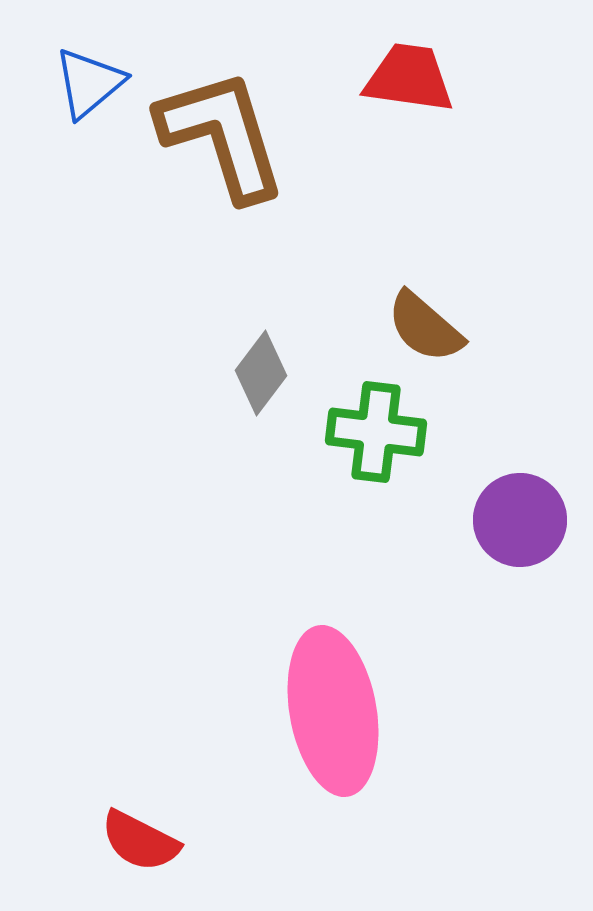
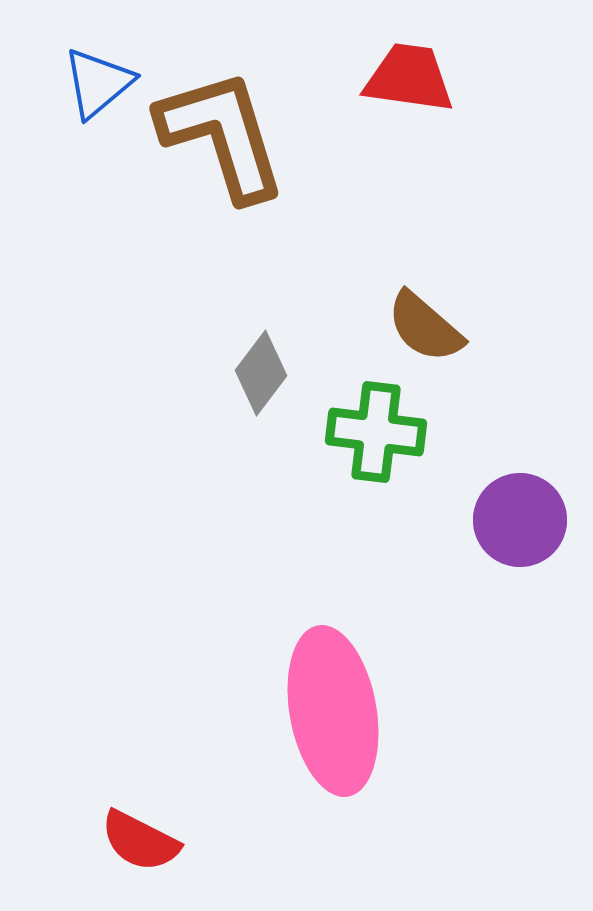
blue triangle: moved 9 px right
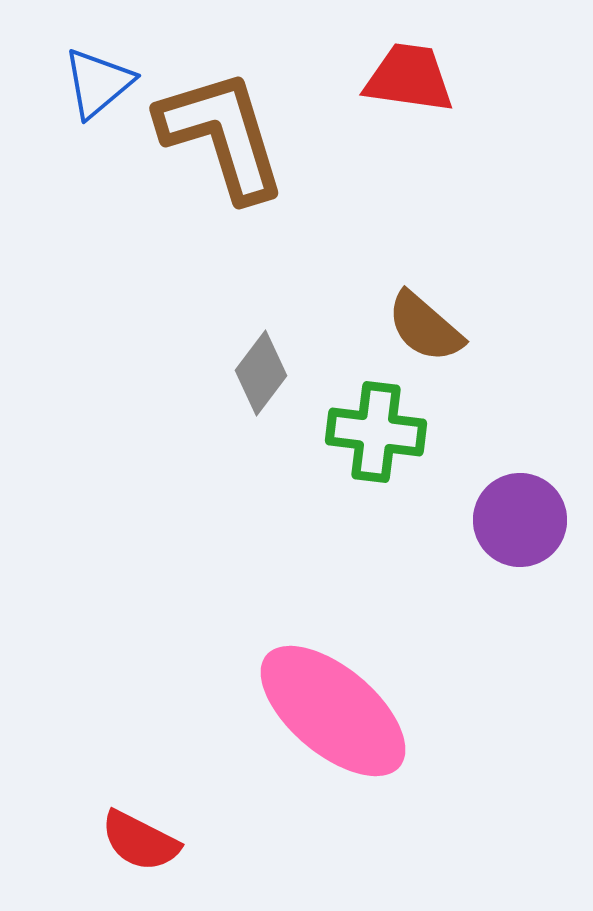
pink ellipse: rotated 40 degrees counterclockwise
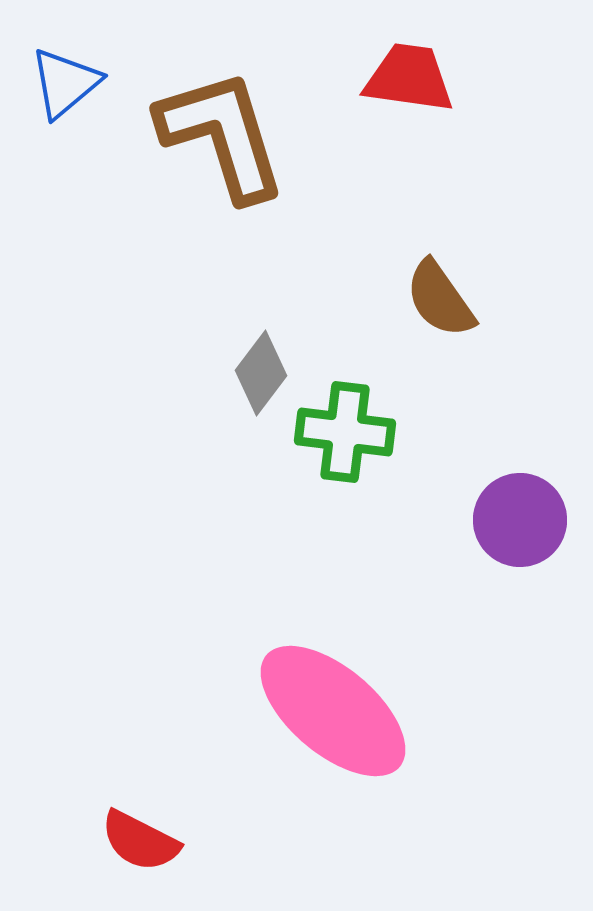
blue triangle: moved 33 px left
brown semicircle: moved 15 px right, 28 px up; rotated 14 degrees clockwise
green cross: moved 31 px left
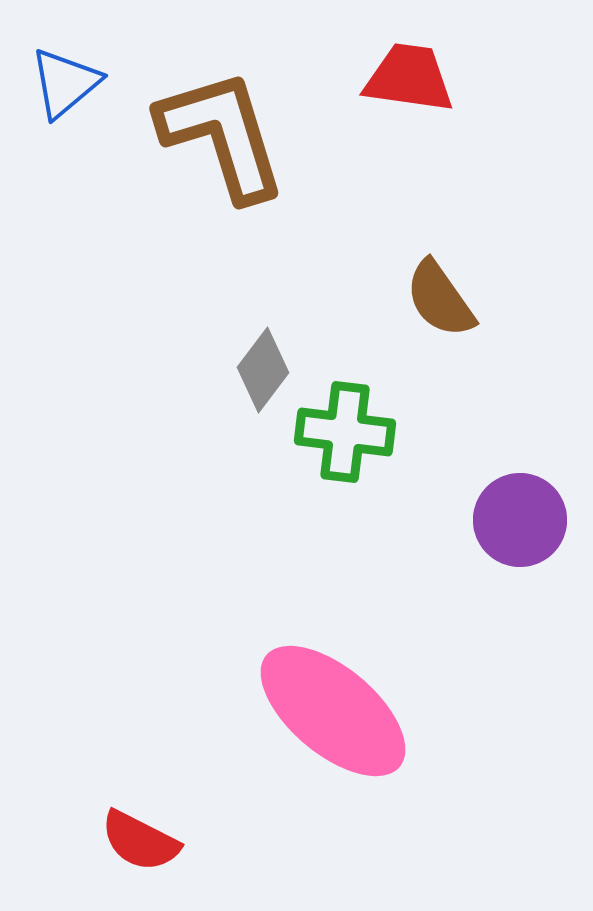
gray diamond: moved 2 px right, 3 px up
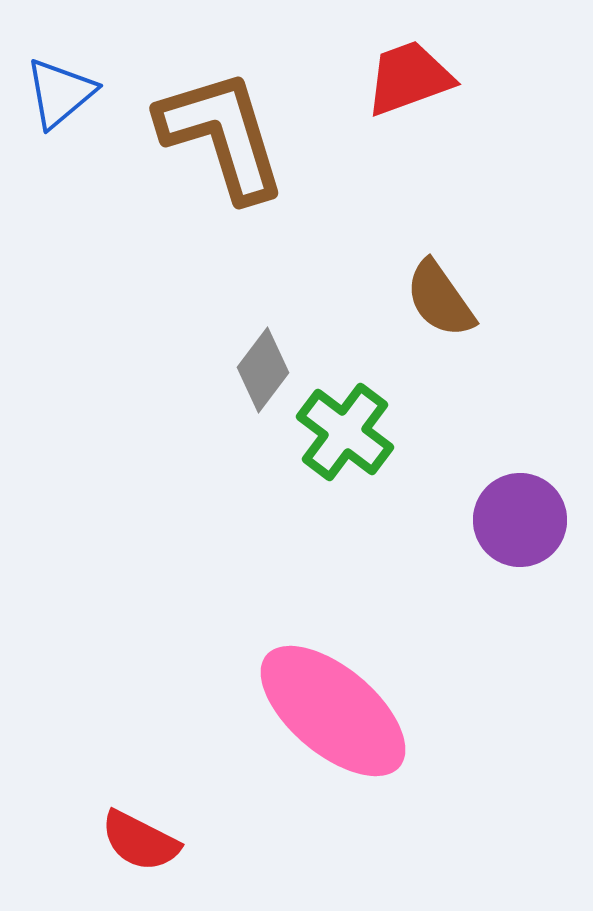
red trapezoid: rotated 28 degrees counterclockwise
blue triangle: moved 5 px left, 10 px down
green cross: rotated 30 degrees clockwise
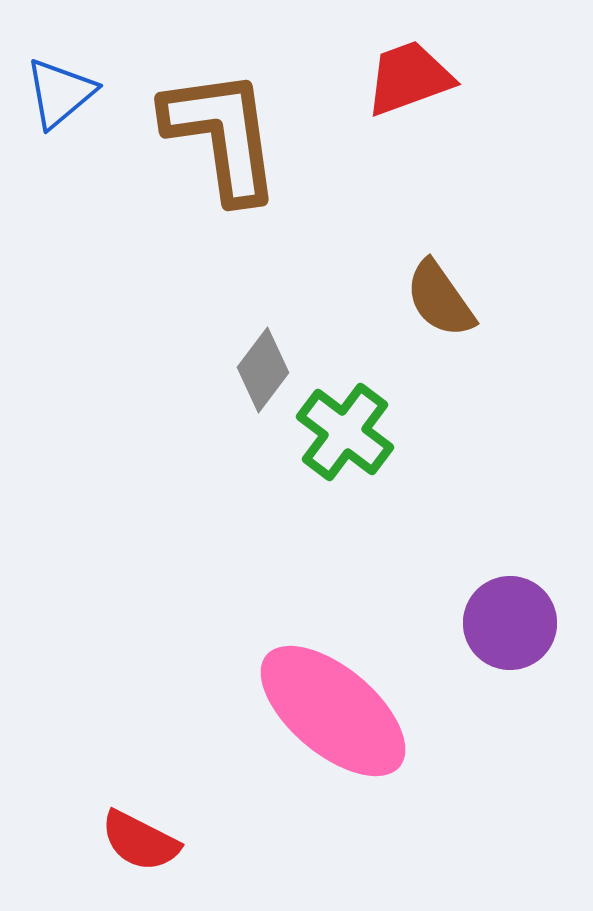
brown L-shape: rotated 9 degrees clockwise
purple circle: moved 10 px left, 103 px down
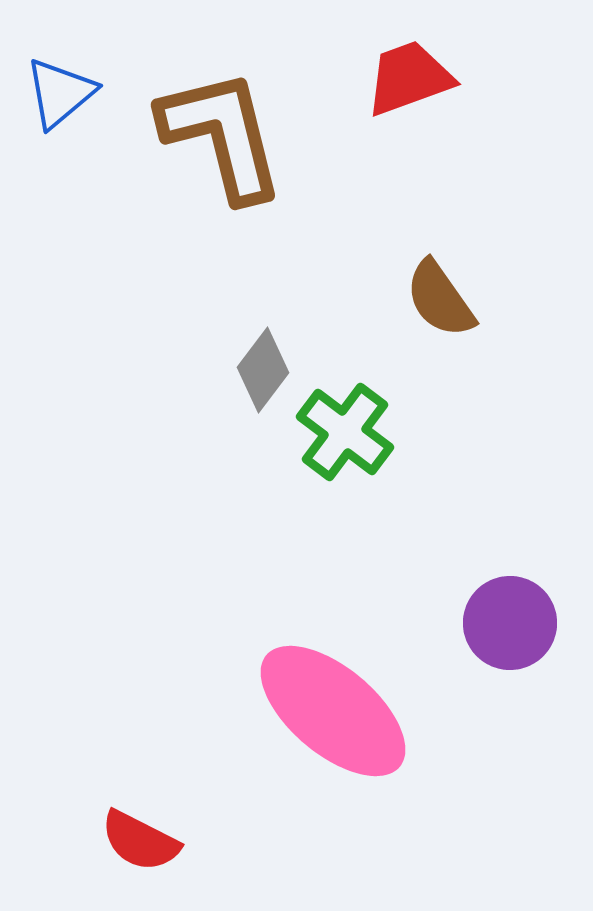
brown L-shape: rotated 6 degrees counterclockwise
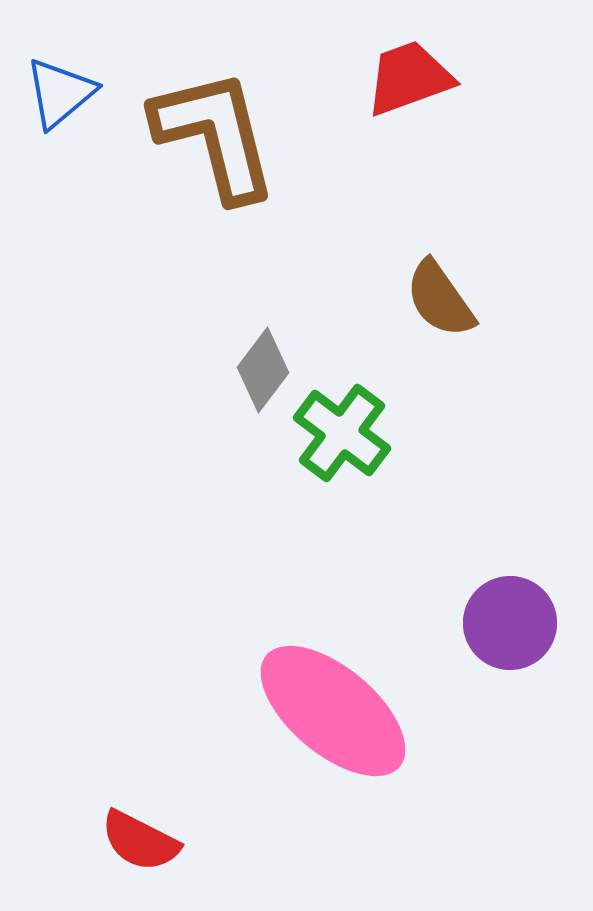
brown L-shape: moved 7 px left
green cross: moved 3 px left, 1 px down
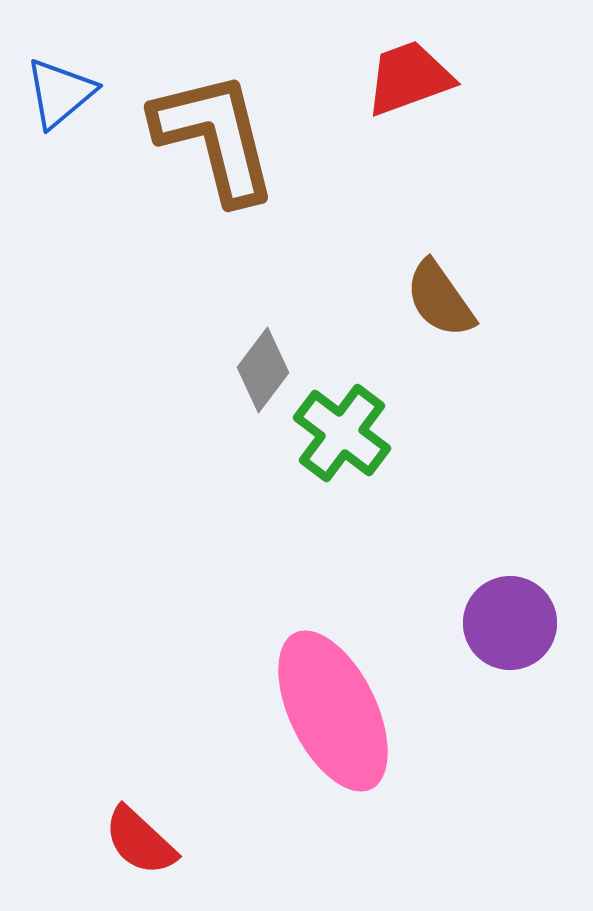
brown L-shape: moved 2 px down
pink ellipse: rotated 24 degrees clockwise
red semicircle: rotated 16 degrees clockwise
